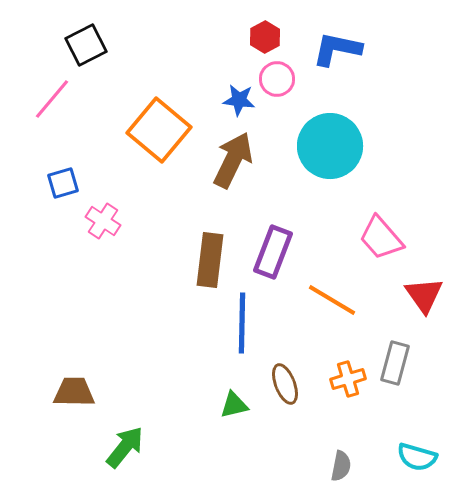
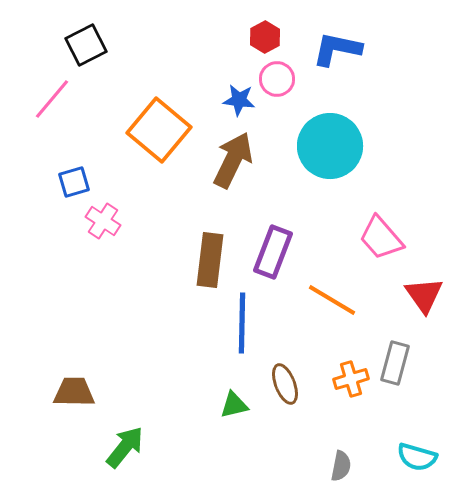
blue square: moved 11 px right, 1 px up
orange cross: moved 3 px right
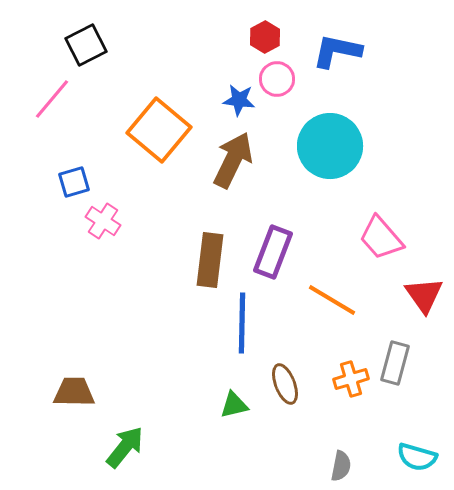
blue L-shape: moved 2 px down
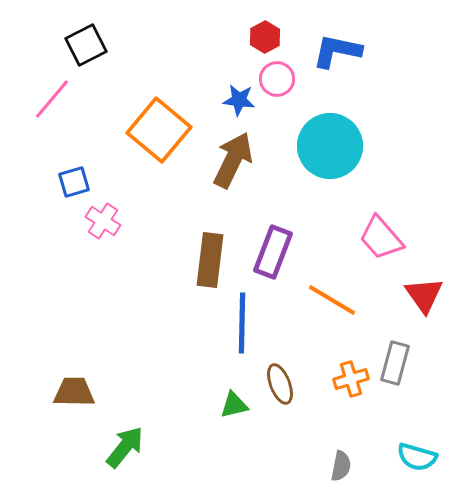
brown ellipse: moved 5 px left
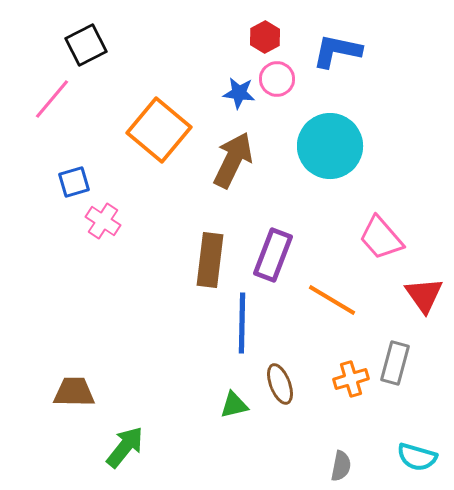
blue star: moved 7 px up
purple rectangle: moved 3 px down
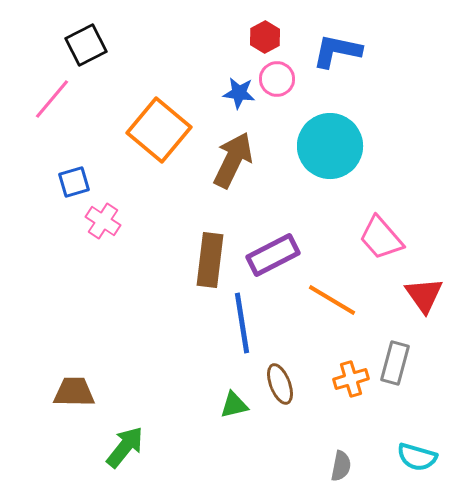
purple rectangle: rotated 42 degrees clockwise
blue line: rotated 10 degrees counterclockwise
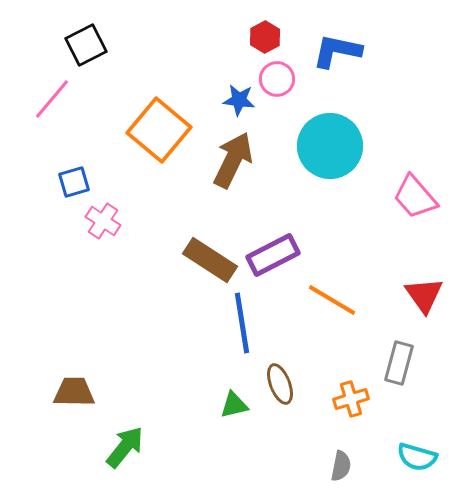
blue star: moved 7 px down
pink trapezoid: moved 34 px right, 41 px up
brown rectangle: rotated 64 degrees counterclockwise
gray rectangle: moved 4 px right
orange cross: moved 20 px down
